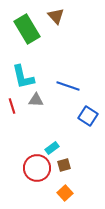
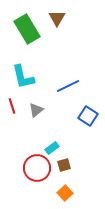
brown triangle: moved 1 px right, 2 px down; rotated 12 degrees clockwise
blue line: rotated 45 degrees counterclockwise
gray triangle: moved 10 px down; rotated 42 degrees counterclockwise
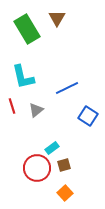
blue line: moved 1 px left, 2 px down
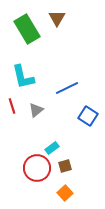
brown square: moved 1 px right, 1 px down
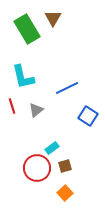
brown triangle: moved 4 px left
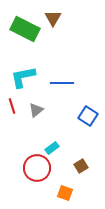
green rectangle: moved 2 px left; rotated 32 degrees counterclockwise
cyan L-shape: rotated 92 degrees clockwise
blue line: moved 5 px left, 5 px up; rotated 25 degrees clockwise
brown square: moved 16 px right; rotated 16 degrees counterclockwise
orange square: rotated 28 degrees counterclockwise
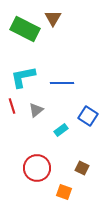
cyan rectangle: moved 9 px right, 18 px up
brown square: moved 1 px right, 2 px down; rotated 32 degrees counterclockwise
orange square: moved 1 px left, 1 px up
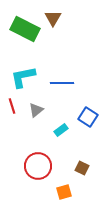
blue square: moved 1 px down
red circle: moved 1 px right, 2 px up
orange square: rotated 35 degrees counterclockwise
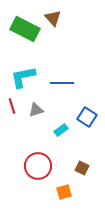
brown triangle: rotated 12 degrees counterclockwise
gray triangle: rotated 21 degrees clockwise
blue square: moved 1 px left
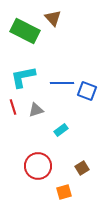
green rectangle: moved 2 px down
red line: moved 1 px right, 1 px down
blue square: moved 26 px up; rotated 12 degrees counterclockwise
brown square: rotated 32 degrees clockwise
